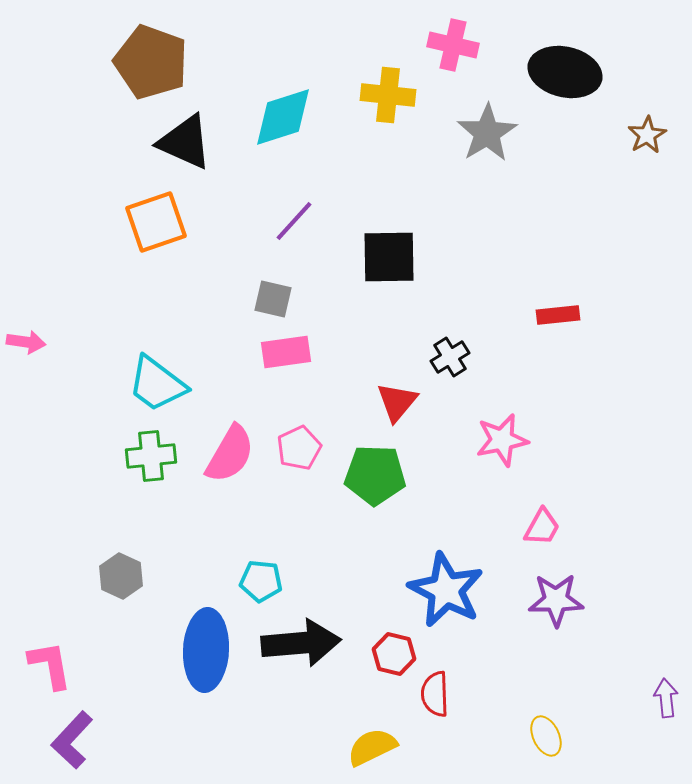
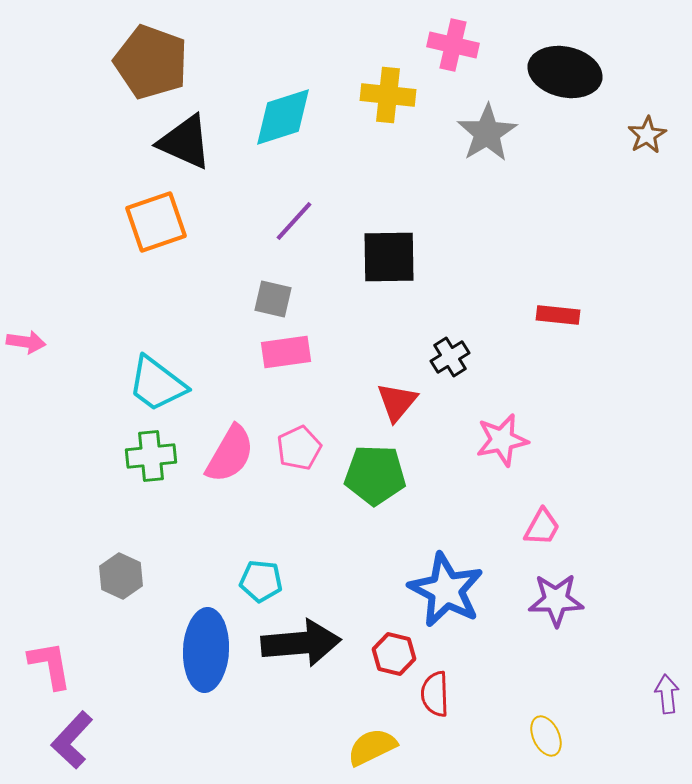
red rectangle: rotated 12 degrees clockwise
purple arrow: moved 1 px right, 4 px up
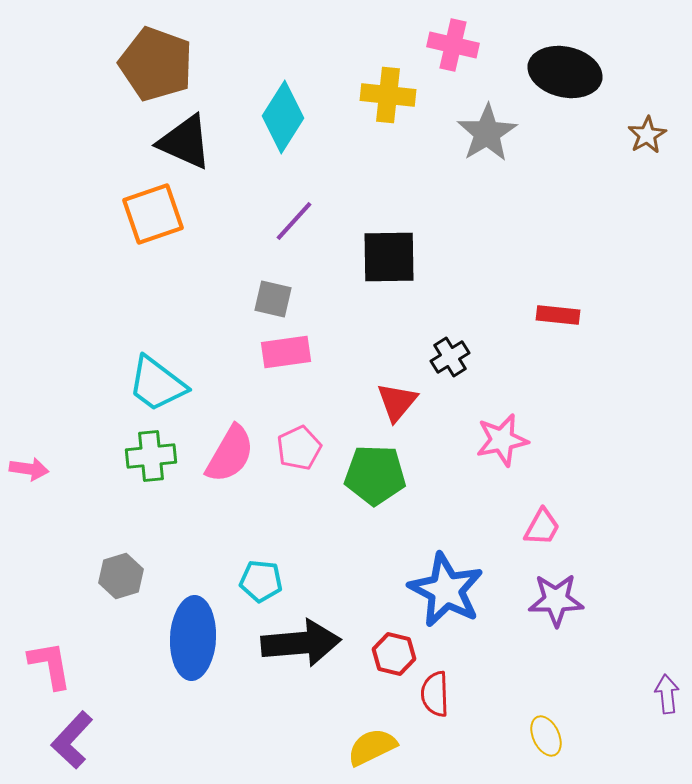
brown pentagon: moved 5 px right, 2 px down
cyan diamond: rotated 40 degrees counterclockwise
orange square: moved 3 px left, 8 px up
pink arrow: moved 3 px right, 127 px down
gray hexagon: rotated 18 degrees clockwise
blue ellipse: moved 13 px left, 12 px up
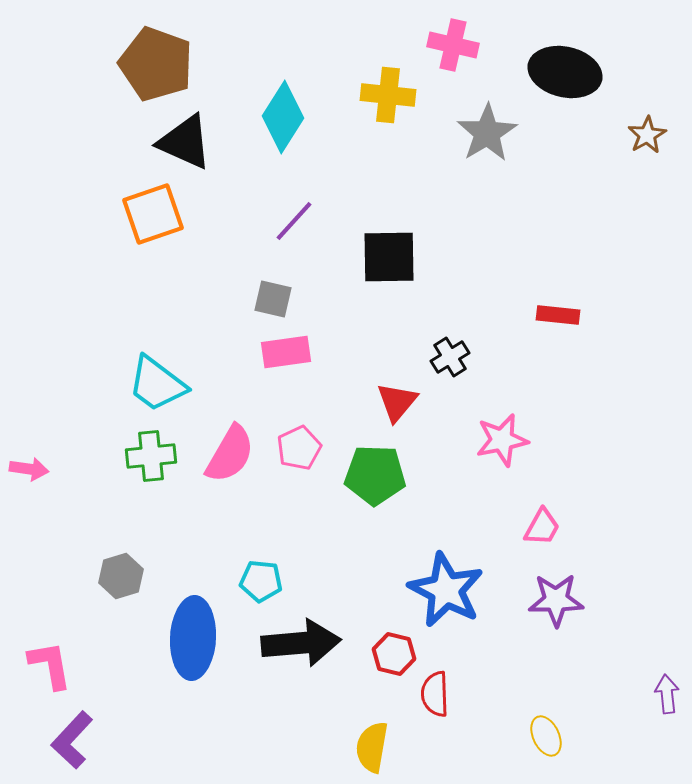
yellow semicircle: rotated 54 degrees counterclockwise
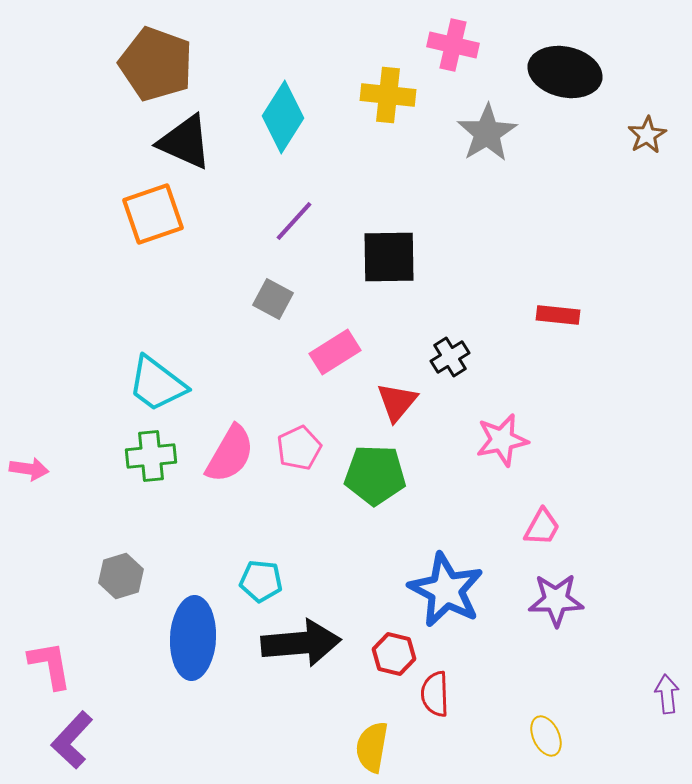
gray square: rotated 15 degrees clockwise
pink rectangle: moved 49 px right; rotated 24 degrees counterclockwise
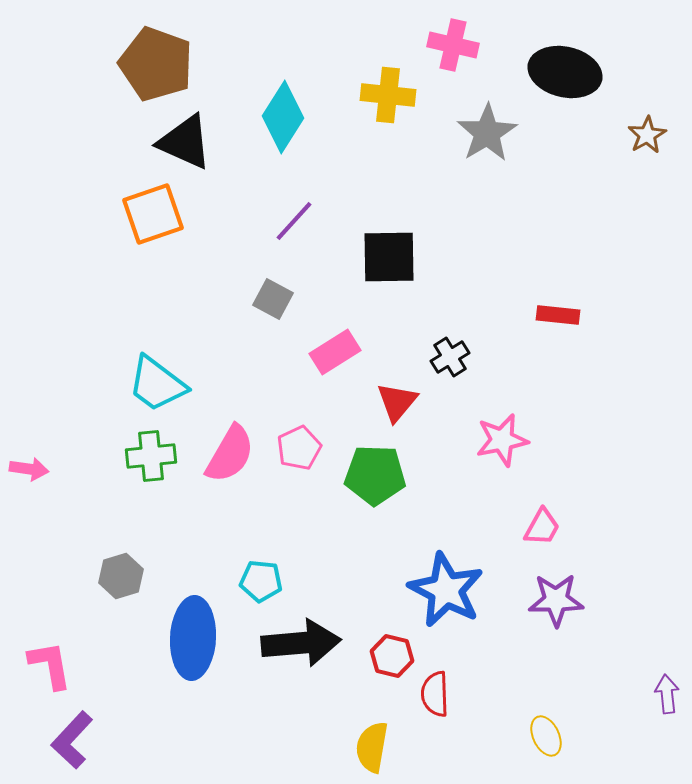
red hexagon: moved 2 px left, 2 px down
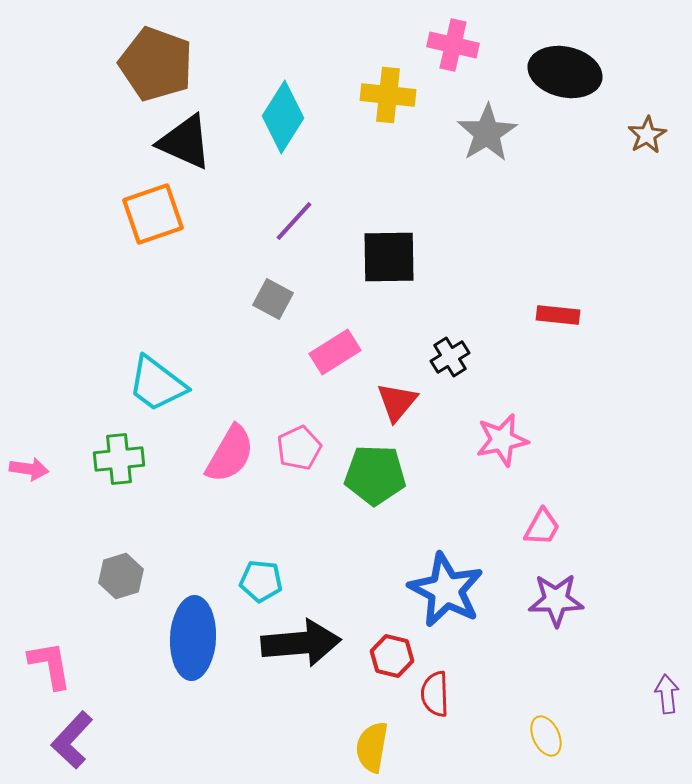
green cross: moved 32 px left, 3 px down
